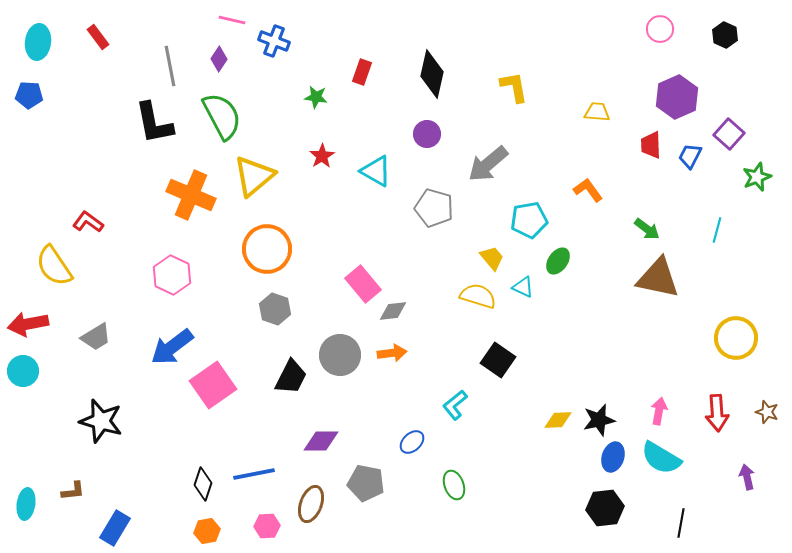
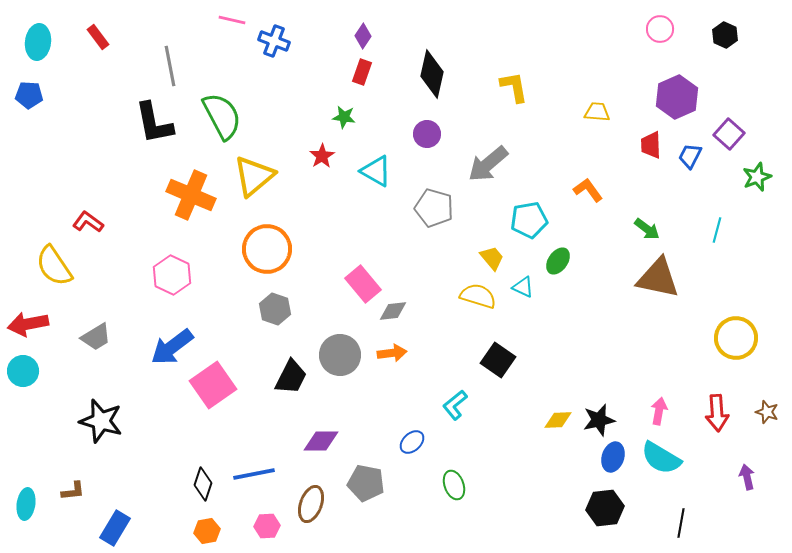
purple diamond at (219, 59): moved 144 px right, 23 px up
green star at (316, 97): moved 28 px right, 20 px down
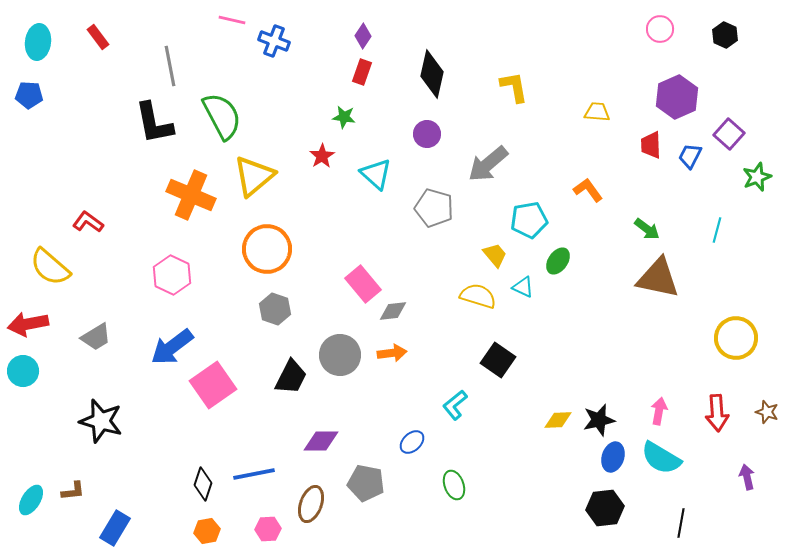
cyan triangle at (376, 171): moved 3 px down; rotated 12 degrees clockwise
yellow trapezoid at (492, 258): moved 3 px right, 3 px up
yellow semicircle at (54, 266): moved 4 px left, 1 px down; rotated 15 degrees counterclockwise
cyan ellipse at (26, 504): moved 5 px right, 4 px up; rotated 24 degrees clockwise
pink hexagon at (267, 526): moved 1 px right, 3 px down
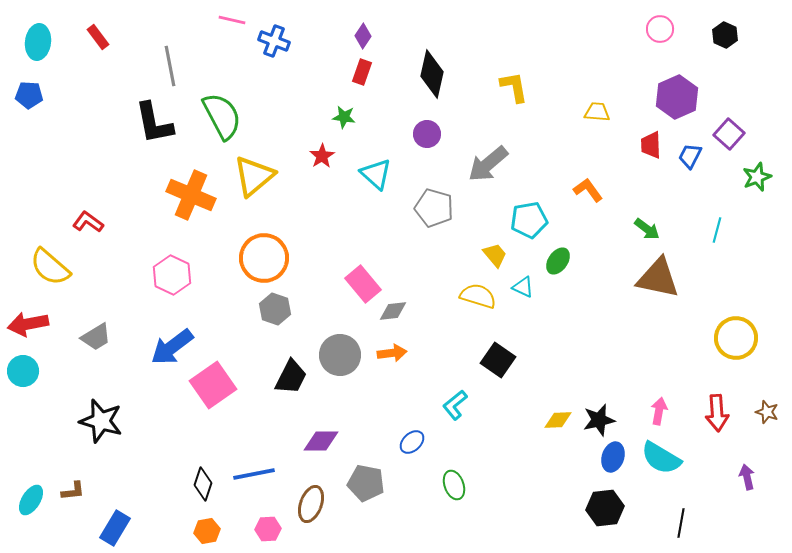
orange circle at (267, 249): moved 3 px left, 9 px down
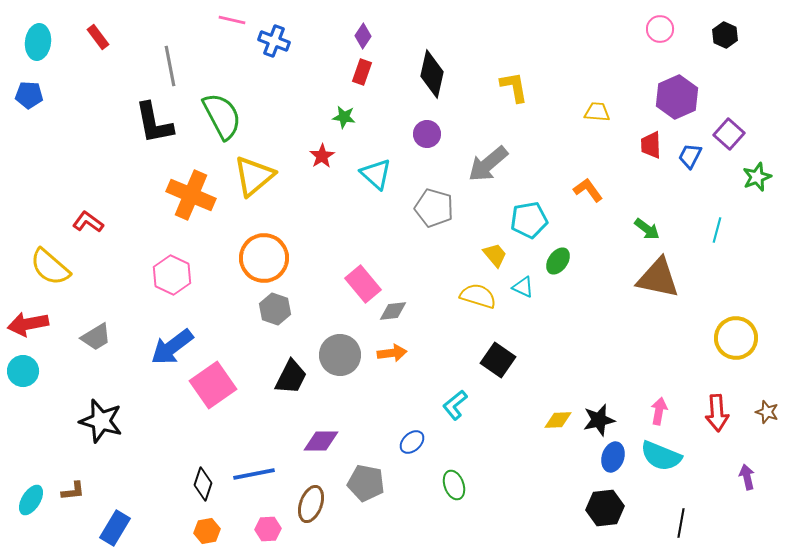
cyan semicircle at (661, 458): moved 2 px up; rotated 9 degrees counterclockwise
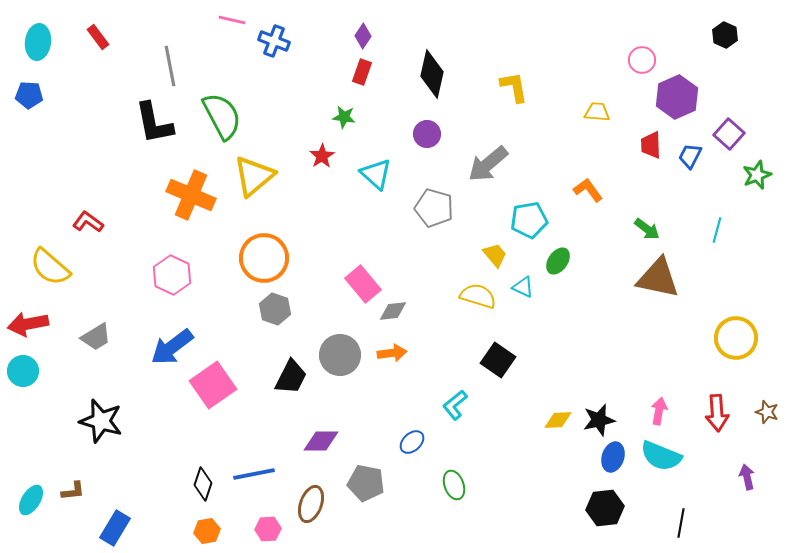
pink circle at (660, 29): moved 18 px left, 31 px down
green star at (757, 177): moved 2 px up
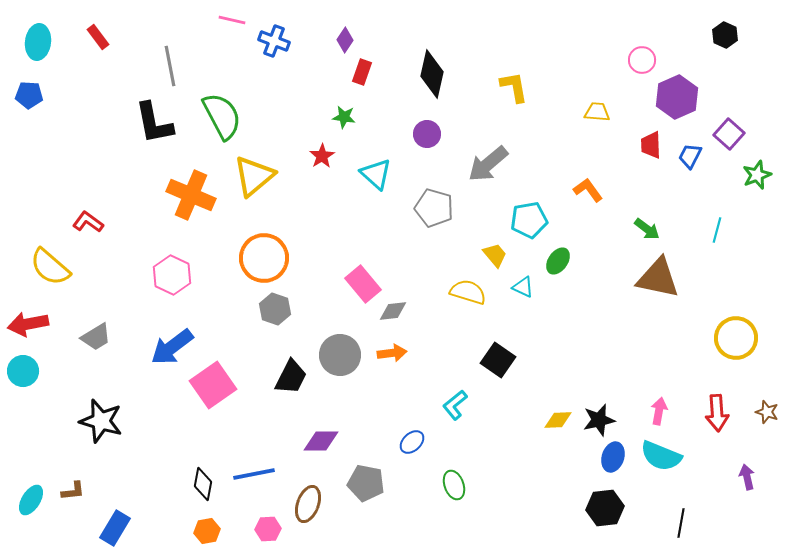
purple diamond at (363, 36): moved 18 px left, 4 px down
yellow semicircle at (478, 296): moved 10 px left, 4 px up
black diamond at (203, 484): rotated 8 degrees counterclockwise
brown ellipse at (311, 504): moved 3 px left
